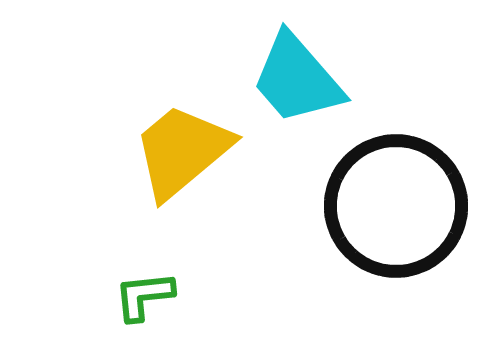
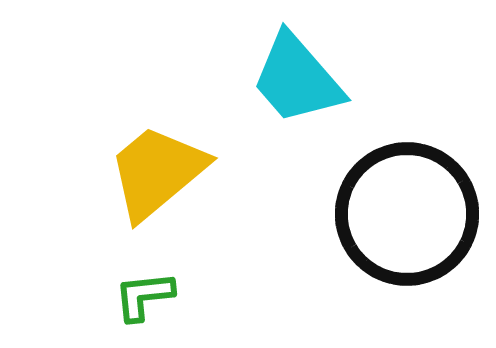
yellow trapezoid: moved 25 px left, 21 px down
black circle: moved 11 px right, 8 px down
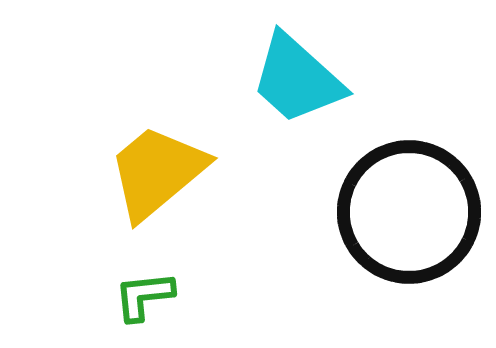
cyan trapezoid: rotated 7 degrees counterclockwise
black circle: moved 2 px right, 2 px up
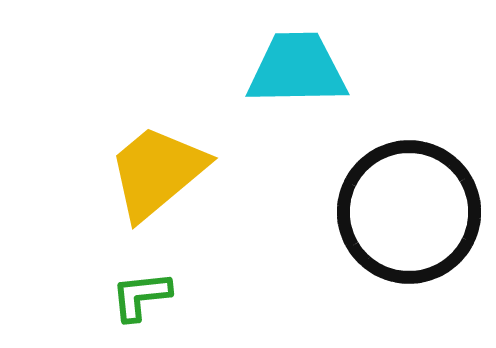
cyan trapezoid: moved 10 px up; rotated 137 degrees clockwise
green L-shape: moved 3 px left
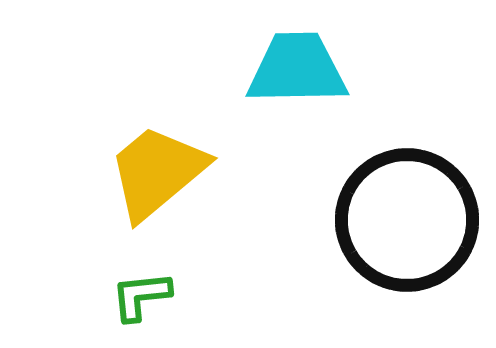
black circle: moved 2 px left, 8 px down
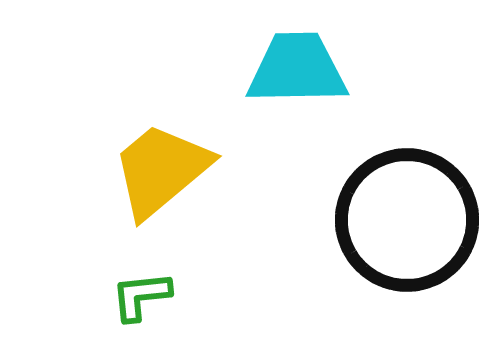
yellow trapezoid: moved 4 px right, 2 px up
